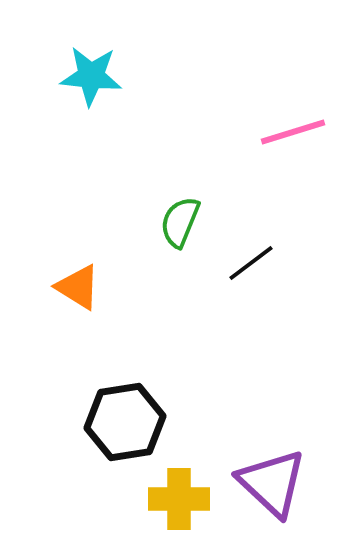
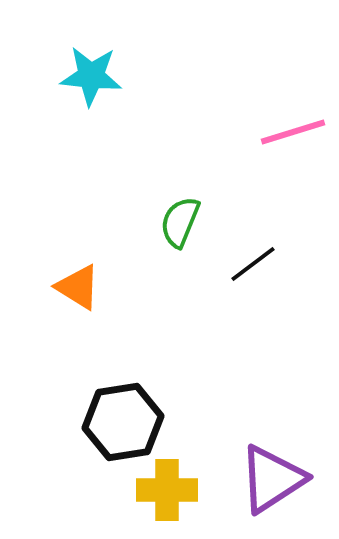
black line: moved 2 px right, 1 px down
black hexagon: moved 2 px left
purple triangle: moved 4 px up; rotated 44 degrees clockwise
yellow cross: moved 12 px left, 9 px up
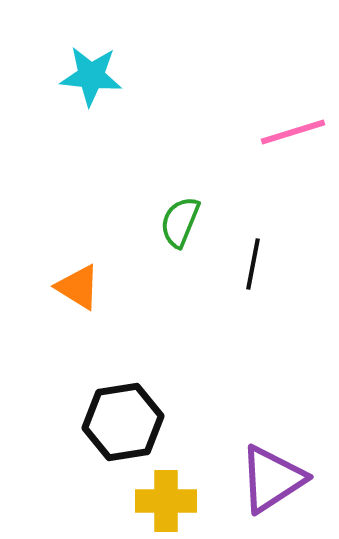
black line: rotated 42 degrees counterclockwise
yellow cross: moved 1 px left, 11 px down
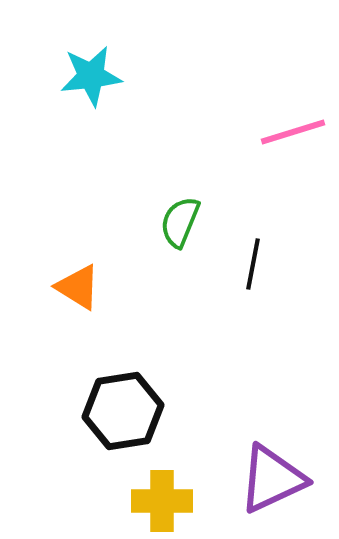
cyan star: rotated 12 degrees counterclockwise
black hexagon: moved 11 px up
purple triangle: rotated 8 degrees clockwise
yellow cross: moved 4 px left
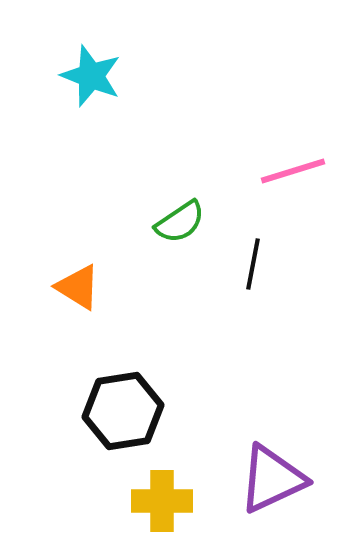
cyan star: rotated 28 degrees clockwise
pink line: moved 39 px down
green semicircle: rotated 146 degrees counterclockwise
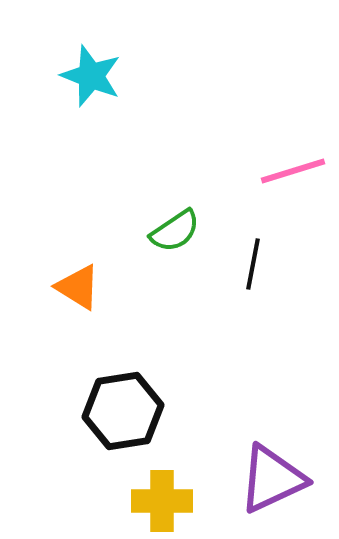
green semicircle: moved 5 px left, 9 px down
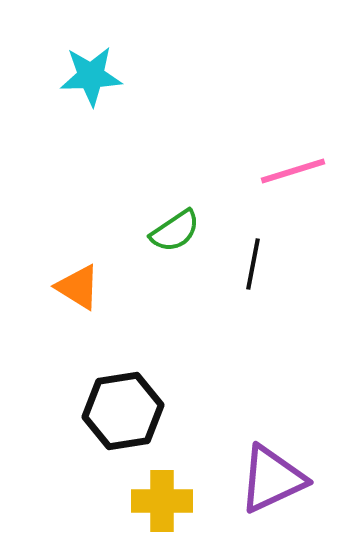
cyan star: rotated 24 degrees counterclockwise
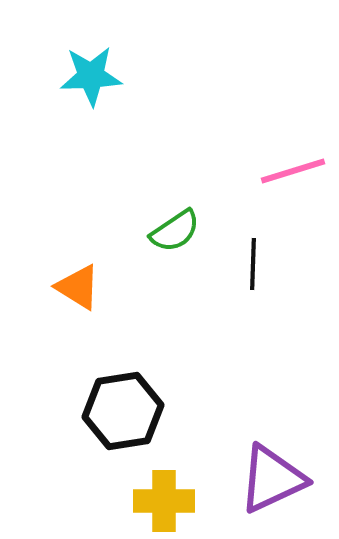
black line: rotated 9 degrees counterclockwise
yellow cross: moved 2 px right
